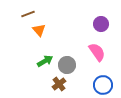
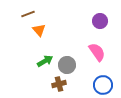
purple circle: moved 1 px left, 3 px up
brown cross: rotated 24 degrees clockwise
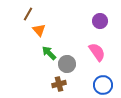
brown line: rotated 40 degrees counterclockwise
green arrow: moved 4 px right, 8 px up; rotated 105 degrees counterclockwise
gray circle: moved 1 px up
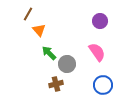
brown cross: moved 3 px left
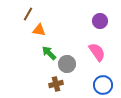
orange triangle: rotated 40 degrees counterclockwise
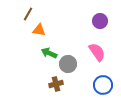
green arrow: rotated 21 degrees counterclockwise
gray circle: moved 1 px right
